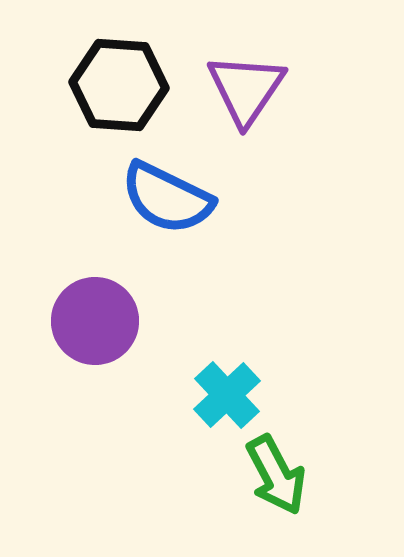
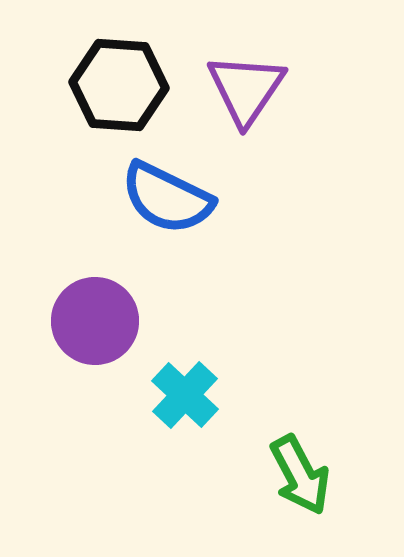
cyan cross: moved 42 px left; rotated 4 degrees counterclockwise
green arrow: moved 24 px right
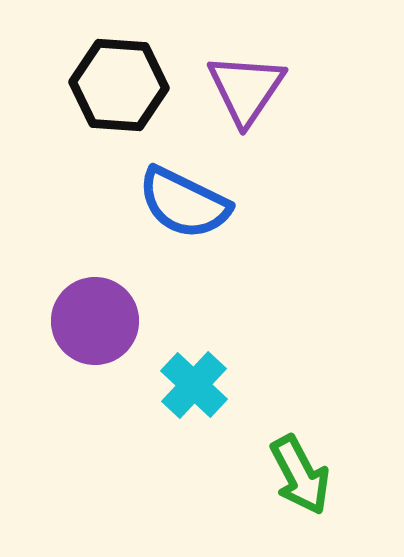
blue semicircle: moved 17 px right, 5 px down
cyan cross: moved 9 px right, 10 px up
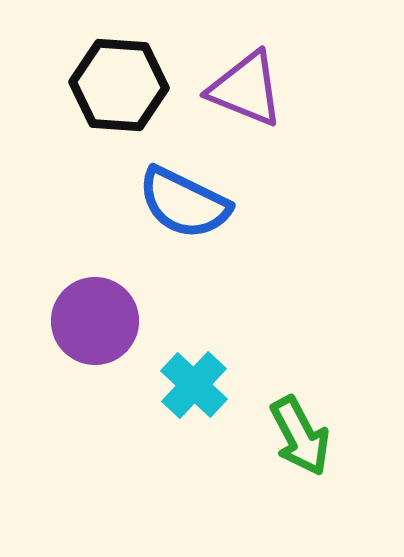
purple triangle: rotated 42 degrees counterclockwise
green arrow: moved 39 px up
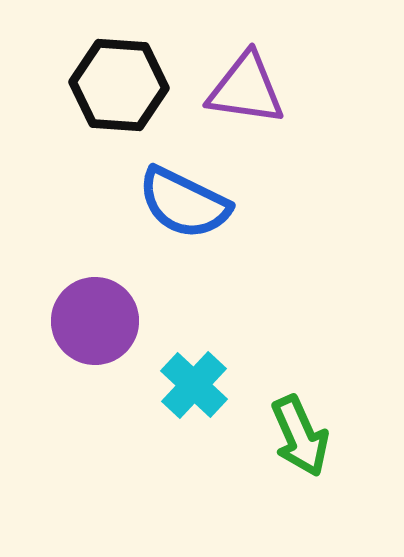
purple triangle: rotated 14 degrees counterclockwise
green arrow: rotated 4 degrees clockwise
